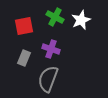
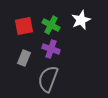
green cross: moved 4 px left, 8 px down
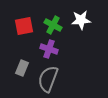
white star: rotated 18 degrees clockwise
green cross: moved 2 px right
purple cross: moved 2 px left
gray rectangle: moved 2 px left, 10 px down
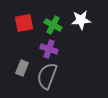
red square: moved 3 px up
gray semicircle: moved 1 px left, 3 px up
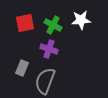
red square: moved 1 px right
gray semicircle: moved 2 px left, 5 px down
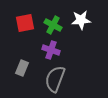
purple cross: moved 2 px right, 1 px down
gray semicircle: moved 10 px right, 2 px up
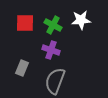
red square: rotated 12 degrees clockwise
gray semicircle: moved 2 px down
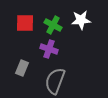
purple cross: moved 2 px left, 1 px up
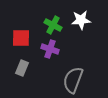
red square: moved 4 px left, 15 px down
purple cross: moved 1 px right
gray semicircle: moved 18 px right, 1 px up
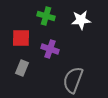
green cross: moved 7 px left, 9 px up; rotated 12 degrees counterclockwise
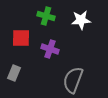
gray rectangle: moved 8 px left, 5 px down
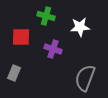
white star: moved 1 px left, 7 px down
red square: moved 1 px up
purple cross: moved 3 px right
gray semicircle: moved 12 px right, 2 px up
